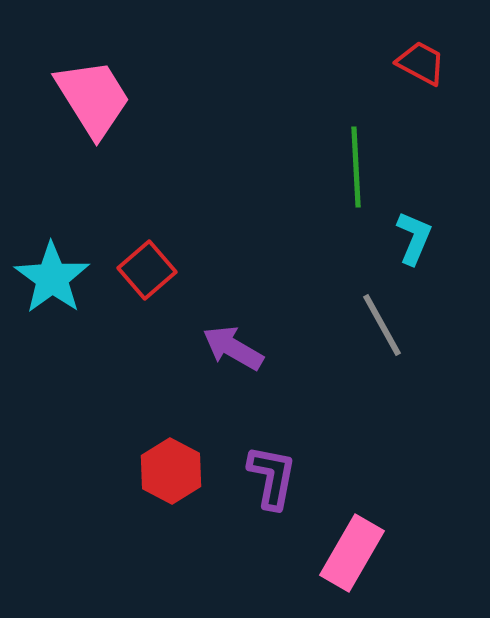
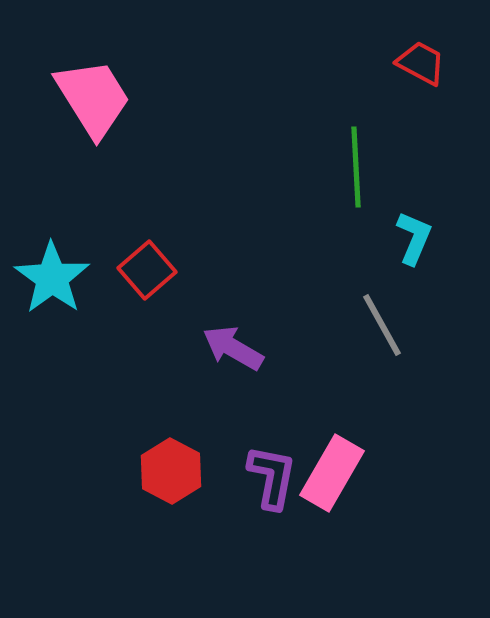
pink rectangle: moved 20 px left, 80 px up
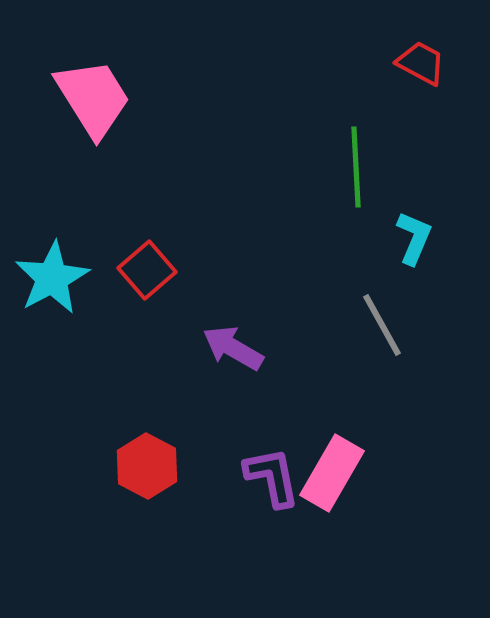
cyan star: rotated 8 degrees clockwise
red hexagon: moved 24 px left, 5 px up
purple L-shape: rotated 22 degrees counterclockwise
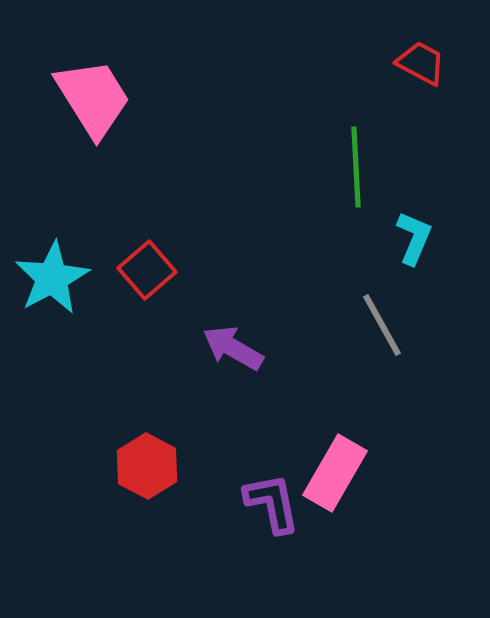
pink rectangle: moved 3 px right
purple L-shape: moved 26 px down
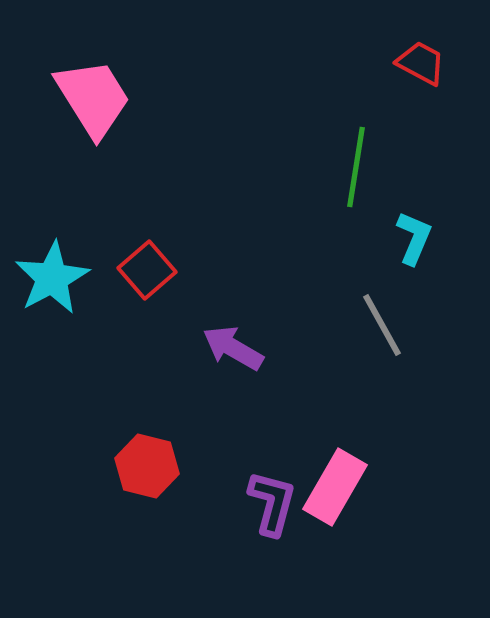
green line: rotated 12 degrees clockwise
red hexagon: rotated 14 degrees counterclockwise
pink rectangle: moved 14 px down
purple L-shape: rotated 26 degrees clockwise
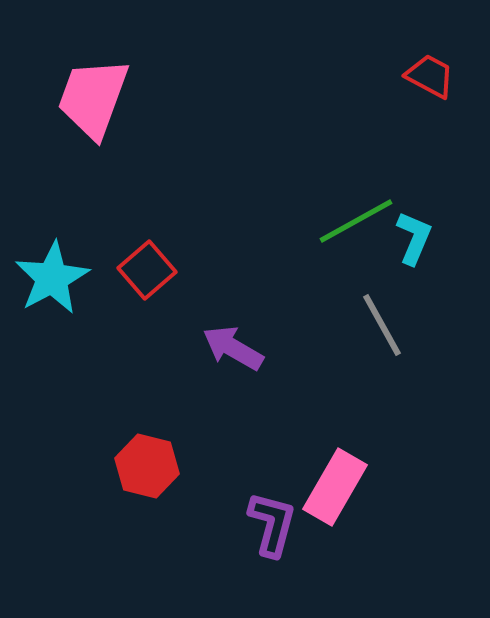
red trapezoid: moved 9 px right, 13 px down
pink trapezoid: rotated 128 degrees counterclockwise
green line: moved 54 px down; rotated 52 degrees clockwise
purple L-shape: moved 21 px down
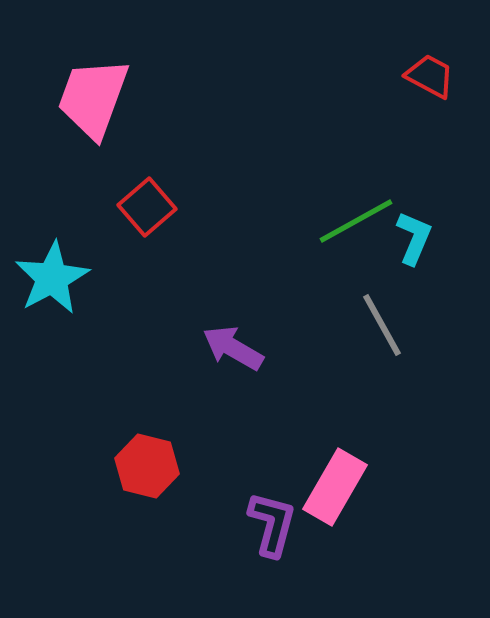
red square: moved 63 px up
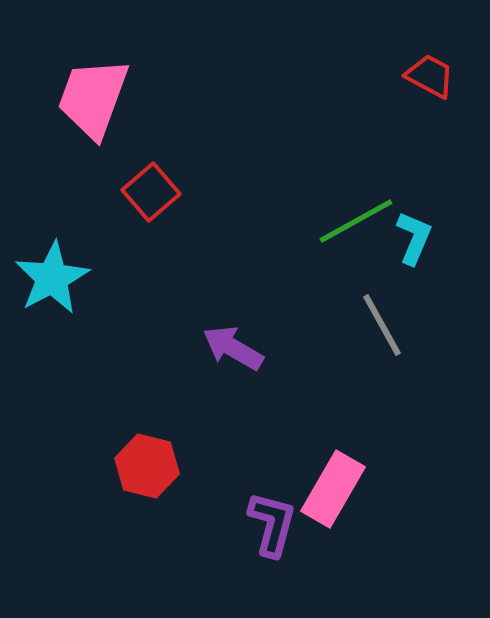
red square: moved 4 px right, 15 px up
pink rectangle: moved 2 px left, 2 px down
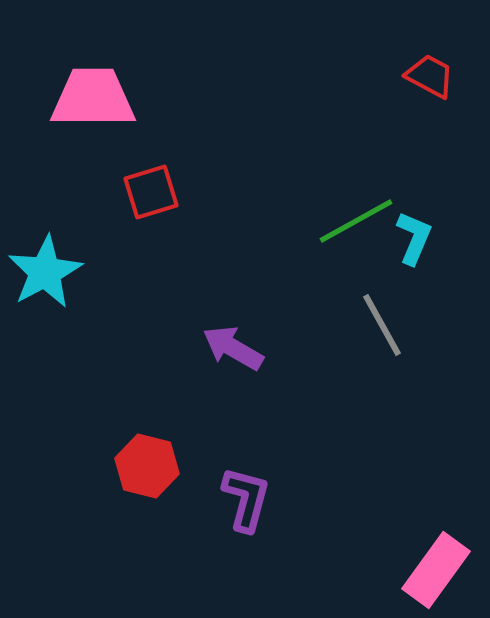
pink trapezoid: rotated 70 degrees clockwise
red square: rotated 24 degrees clockwise
cyan star: moved 7 px left, 6 px up
pink rectangle: moved 103 px right, 81 px down; rotated 6 degrees clockwise
purple L-shape: moved 26 px left, 25 px up
